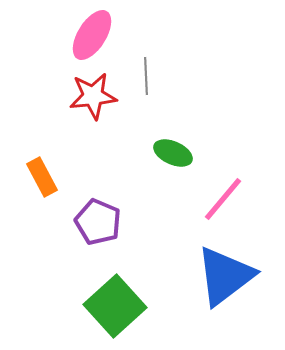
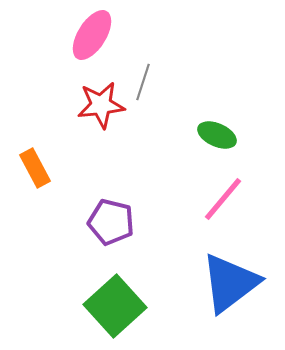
gray line: moved 3 px left, 6 px down; rotated 21 degrees clockwise
red star: moved 8 px right, 9 px down
green ellipse: moved 44 px right, 18 px up
orange rectangle: moved 7 px left, 9 px up
purple pentagon: moved 13 px right; rotated 9 degrees counterclockwise
blue triangle: moved 5 px right, 7 px down
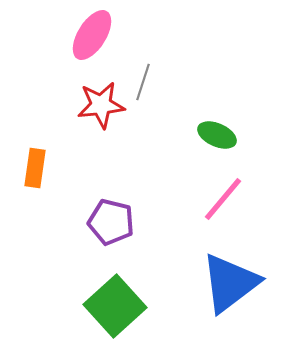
orange rectangle: rotated 36 degrees clockwise
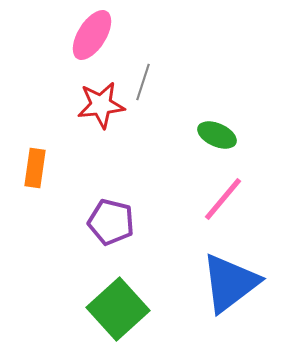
green square: moved 3 px right, 3 px down
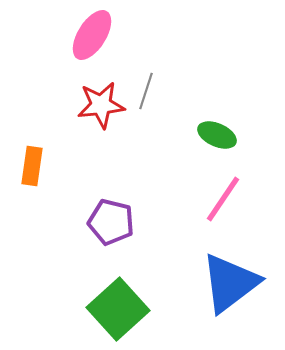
gray line: moved 3 px right, 9 px down
orange rectangle: moved 3 px left, 2 px up
pink line: rotated 6 degrees counterclockwise
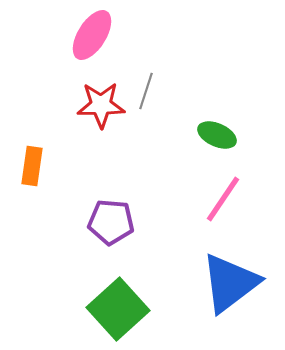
red star: rotated 6 degrees clockwise
purple pentagon: rotated 9 degrees counterclockwise
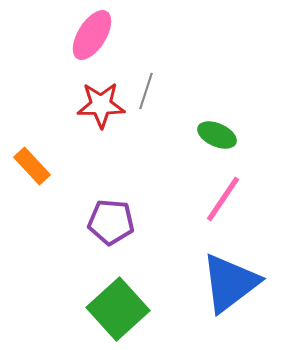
orange rectangle: rotated 51 degrees counterclockwise
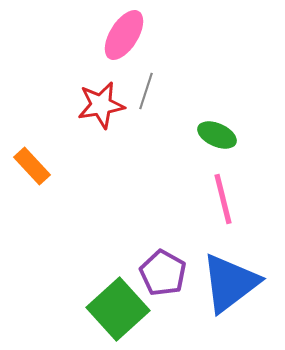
pink ellipse: moved 32 px right
red star: rotated 9 degrees counterclockwise
pink line: rotated 48 degrees counterclockwise
purple pentagon: moved 52 px right, 51 px down; rotated 24 degrees clockwise
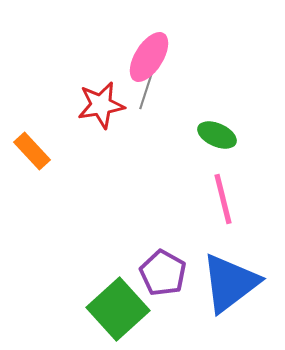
pink ellipse: moved 25 px right, 22 px down
orange rectangle: moved 15 px up
